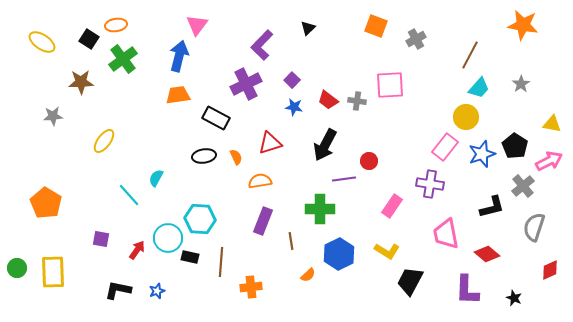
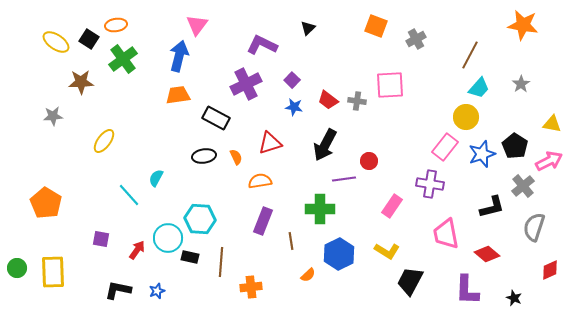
yellow ellipse at (42, 42): moved 14 px right
purple L-shape at (262, 45): rotated 72 degrees clockwise
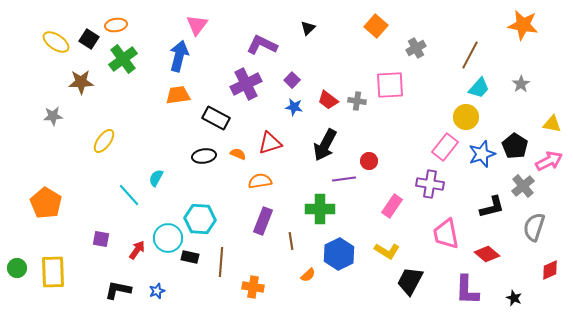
orange square at (376, 26): rotated 20 degrees clockwise
gray cross at (416, 39): moved 9 px down
orange semicircle at (236, 157): moved 2 px right, 3 px up; rotated 42 degrees counterclockwise
orange cross at (251, 287): moved 2 px right; rotated 15 degrees clockwise
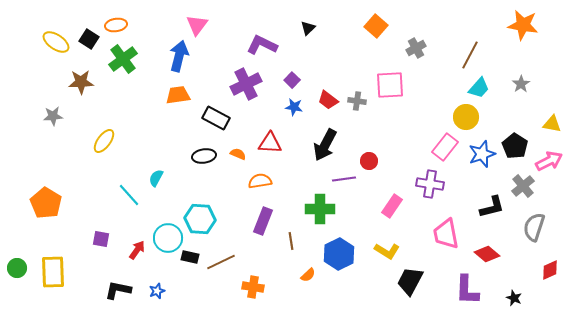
red triangle at (270, 143): rotated 20 degrees clockwise
brown line at (221, 262): rotated 60 degrees clockwise
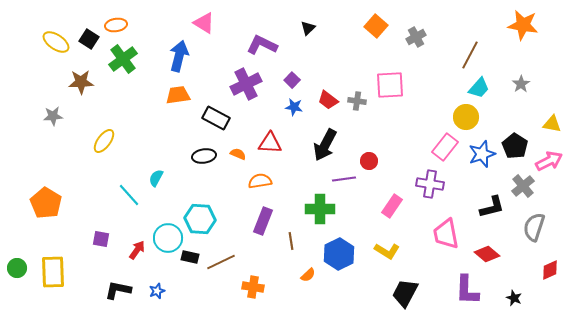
pink triangle at (197, 25): moved 7 px right, 2 px up; rotated 35 degrees counterclockwise
gray cross at (416, 48): moved 11 px up
black trapezoid at (410, 281): moved 5 px left, 12 px down
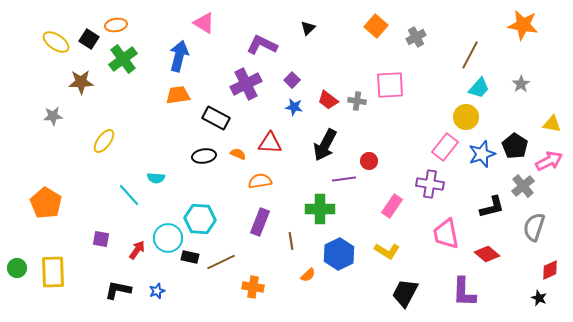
cyan semicircle at (156, 178): rotated 114 degrees counterclockwise
purple rectangle at (263, 221): moved 3 px left, 1 px down
purple L-shape at (467, 290): moved 3 px left, 2 px down
black star at (514, 298): moved 25 px right
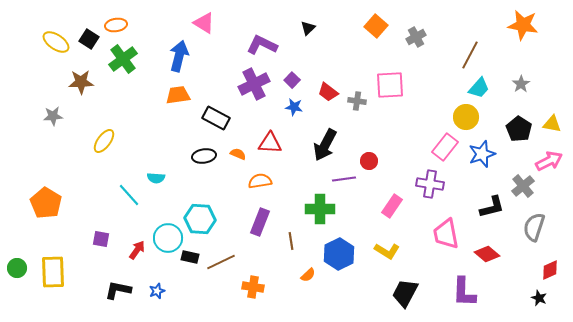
purple cross at (246, 84): moved 8 px right
red trapezoid at (328, 100): moved 8 px up
black pentagon at (515, 146): moved 4 px right, 17 px up
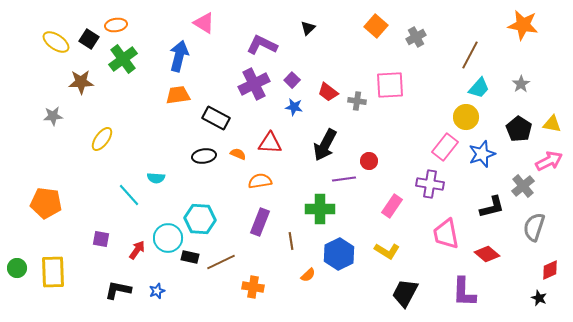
yellow ellipse at (104, 141): moved 2 px left, 2 px up
orange pentagon at (46, 203): rotated 24 degrees counterclockwise
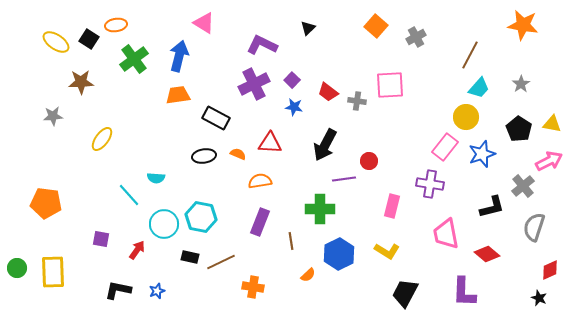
green cross at (123, 59): moved 11 px right
pink rectangle at (392, 206): rotated 20 degrees counterclockwise
cyan hexagon at (200, 219): moved 1 px right, 2 px up; rotated 8 degrees clockwise
cyan circle at (168, 238): moved 4 px left, 14 px up
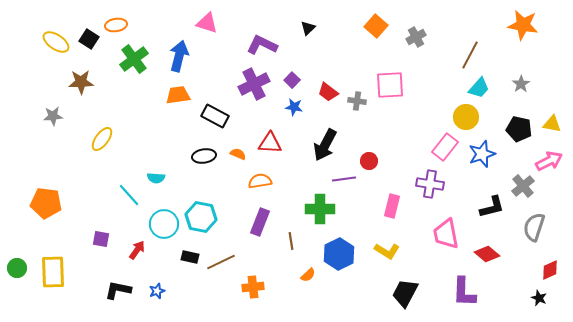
pink triangle at (204, 23): moved 3 px right; rotated 15 degrees counterclockwise
black rectangle at (216, 118): moved 1 px left, 2 px up
black pentagon at (519, 129): rotated 20 degrees counterclockwise
orange cross at (253, 287): rotated 15 degrees counterclockwise
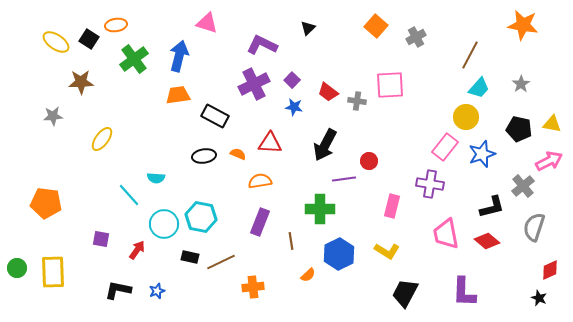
red diamond at (487, 254): moved 13 px up
